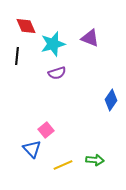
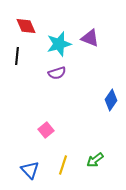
cyan star: moved 6 px right
blue triangle: moved 2 px left, 21 px down
green arrow: rotated 138 degrees clockwise
yellow line: rotated 48 degrees counterclockwise
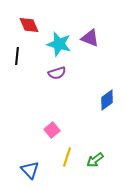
red diamond: moved 3 px right, 1 px up
cyan star: rotated 30 degrees clockwise
blue diamond: moved 4 px left; rotated 20 degrees clockwise
pink square: moved 6 px right
yellow line: moved 4 px right, 8 px up
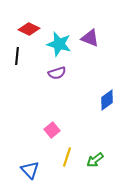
red diamond: moved 4 px down; rotated 40 degrees counterclockwise
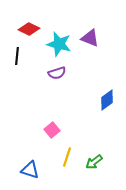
green arrow: moved 1 px left, 2 px down
blue triangle: rotated 30 degrees counterclockwise
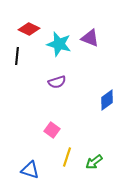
purple semicircle: moved 9 px down
pink square: rotated 14 degrees counterclockwise
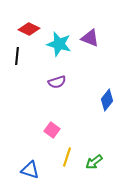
blue diamond: rotated 15 degrees counterclockwise
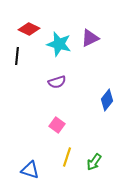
purple triangle: rotated 48 degrees counterclockwise
pink square: moved 5 px right, 5 px up
green arrow: rotated 18 degrees counterclockwise
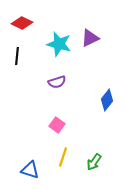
red diamond: moved 7 px left, 6 px up
yellow line: moved 4 px left
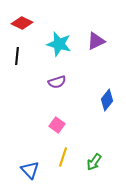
purple triangle: moved 6 px right, 3 px down
blue triangle: rotated 30 degrees clockwise
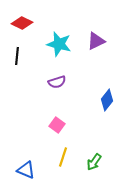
blue triangle: moved 4 px left; rotated 24 degrees counterclockwise
